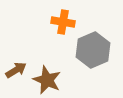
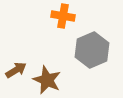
orange cross: moved 6 px up
gray hexagon: moved 1 px left
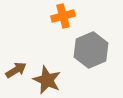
orange cross: rotated 25 degrees counterclockwise
gray hexagon: moved 1 px left
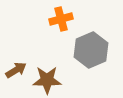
orange cross: moved 2 px left, 3 px down
brown star: rotated 24 degrees counterclockwise
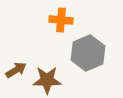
orange cross: moved 1 px down; rotated 20 degrees clockwise
gray hexagon: moved 3 px left, 3 px down
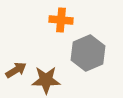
brown star: moved 1 px left
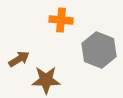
gray hexagon: moved 11 px right, 3 px up; rotated 16 degrees counterclockwise
brown arrow: moved 3 px right, 11 px up
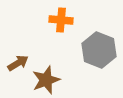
brown arrow: moved 1 px left, 4 px down
brown star: rotated 20 degrees counterclockwise
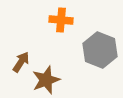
gray hexagon: moved 1 px right
brown arrow: moved 3 px right, 1 px up; rotated 25 degrees counterclockwise
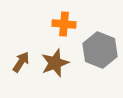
orange cross: moved 3 px right, 4 px down
brown star: moved 9 px right, 17 px up
